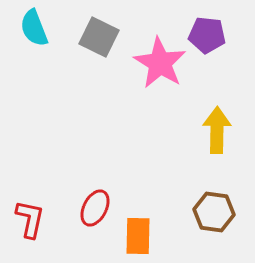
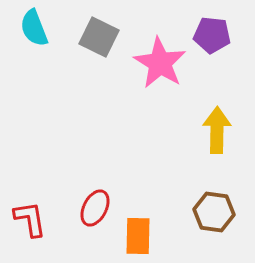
purple pentagon: moved 5 px right
red L-shape: rotated 21 degrees counterclockwise
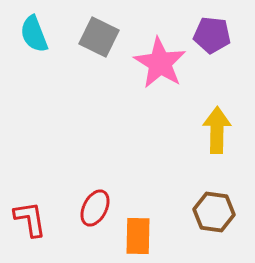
cyan semicircle: moved 6 px down
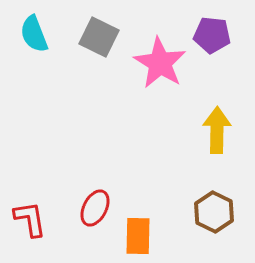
brown hexagon: rotated 18 degrees clockwise
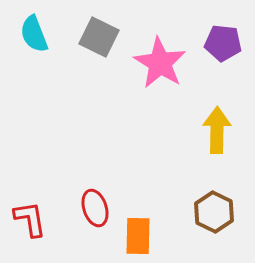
purple pentagon: moved 11 px right, 8 px down
red ellipse: rotated 45 degrees counterclockwise
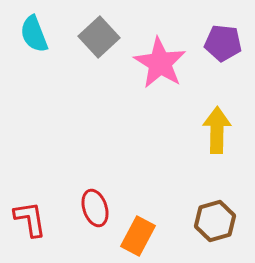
gray square: rotated 21 degrees clockwise
brown hexagon: moved 1 px right, 9 px down; rotated 18 degrees clockwise
orange rectangle: rotated 27 degrees clockwise
